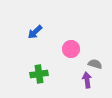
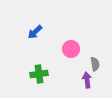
gray semicircle: rotated 64 degrees clockwise
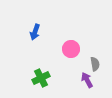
blue arrow: rotated 28 degrees counterclockwise
green cross: moved 2 px right, 4 px down; rotated 18 degrees counterclockwise
purple arrow: rotated 21 degrees counterclockwise
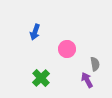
pink circle: moved 4 px left
green cross: rotated 18 degrees counterclockwise
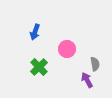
green cross: moved 2 px left, 11 px up
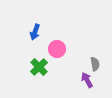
pink circle: moved 10 px left
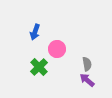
gray semicircle: moved 8 px left
purple arrow: rotated 21 degrees counterclockwise
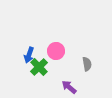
blue arrow: moved 6 px left, 23 px down
pink circle: moved 1 px left, 2 px down
purple arrow: moved 18 px left, 7 px down
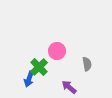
pink circle: moved 1 px right
blue arrow: moved 24 px down
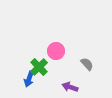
pink circle: moved 1 px left
gray semicircle: rotated 32 degrees counterclockwise
purple arrow: moved 1 px right; rotated 21 degrees counterclockwise
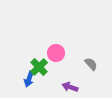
pink circle: moved 2 px down
gray semicircle: moved 4 px right
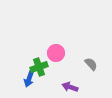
green cross: rotated 24 degrees clockwise
